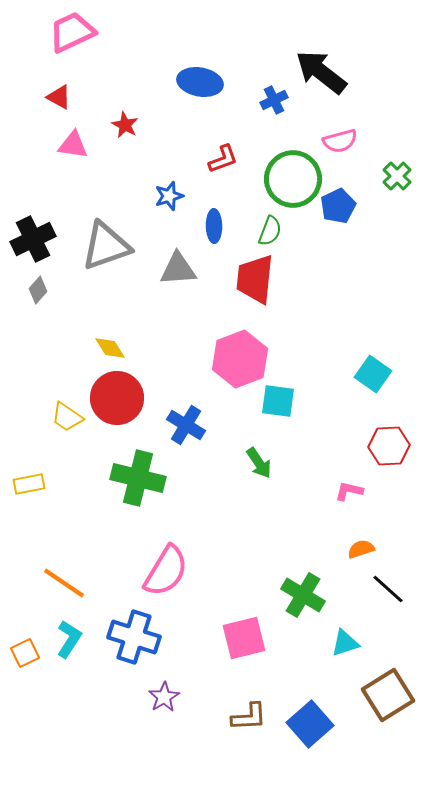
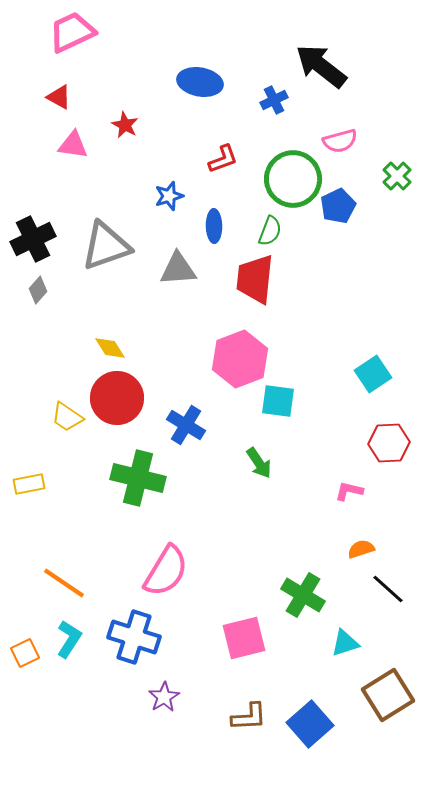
black arrow at (321, 72): moved 6 px up
cyan square at (373, 374): rotated 21 degrees clockwise
red hexagon at (389, 446): moved 3 px up
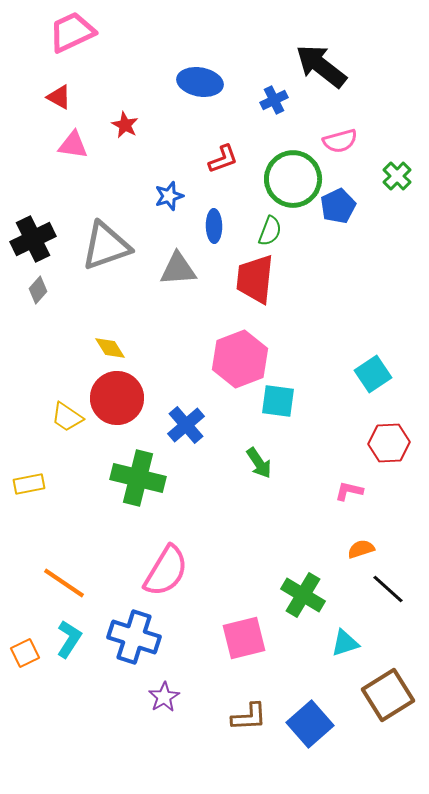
blue cross at (186, 425): rotated 18 degrees clockwise
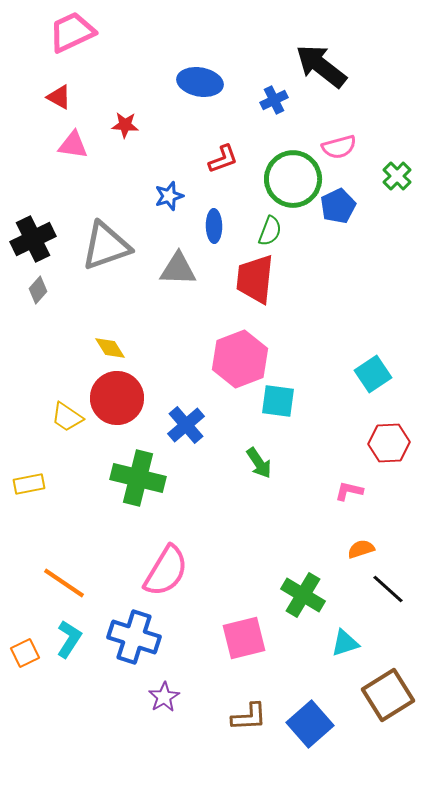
red star at (125, 125): rotated 24 degrees counterclockwise
pink semicircle at (340, 141): moved 1 px left, 6 px down
gray triangle at (178, 269): rotated 6 degrees clockwise
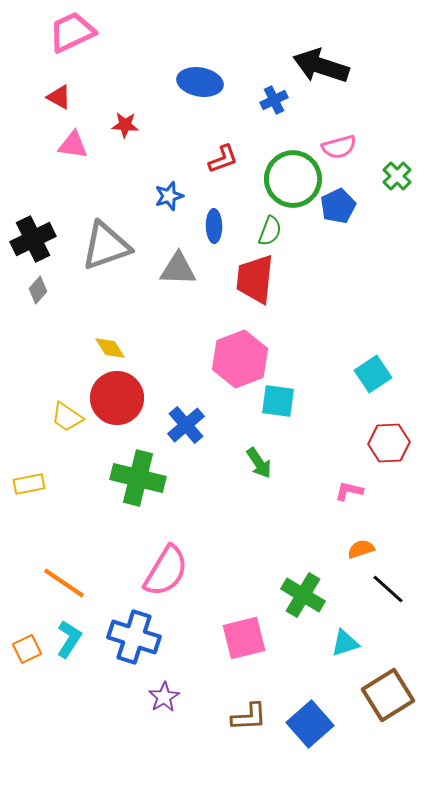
black arrow at (321, 66): rotated 20 degrees counterclockwise
orange square at (25, 653): moved 2 px right, 4 px up
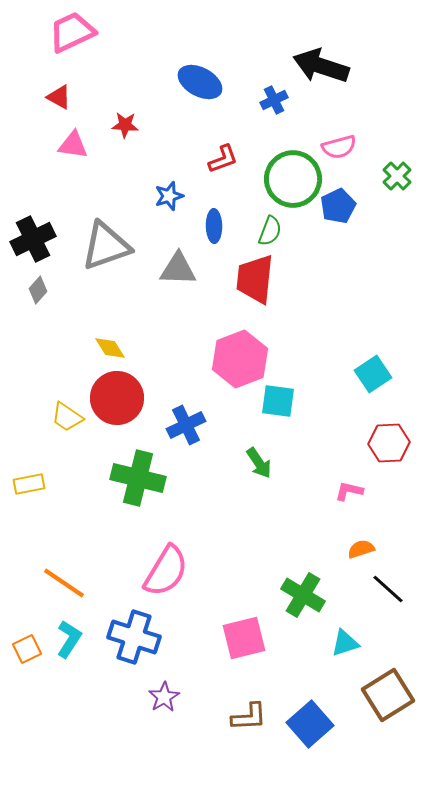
blue ellipse at (200, 82): rotated 18 degrees clockwise
blue cross at (186, 425): rotated 15 degrees clockwise
